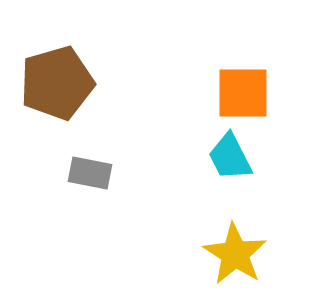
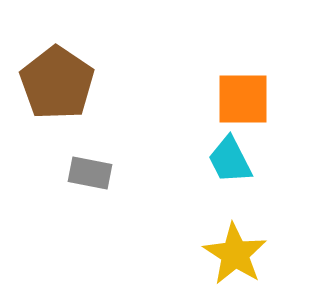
brown pentagon: rotated 22 degrees counterclockwise
orange square: moved 6 px down
cyan trapezoid: moved 3 px down
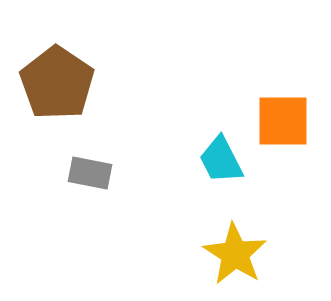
orange square: moved 40 px right, 22 px down
cyan trapezoid: moved 9 px left
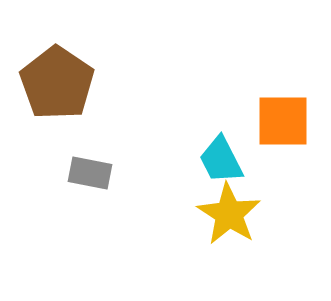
yellow star: moved 6 px left, 40 px up
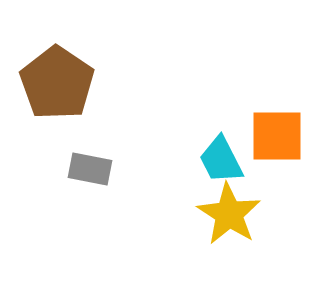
orange square: moved 6 px left, 15 px down
gray rectangle: moved 4 px up
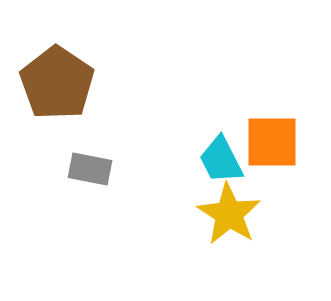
orange square: moved 5 px left, 6 px down
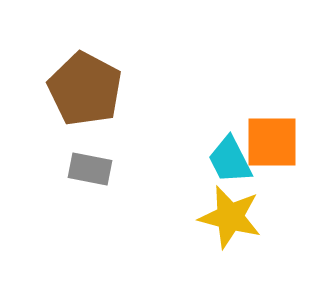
brown pentagon: moved 28 px right, 6 px down; rotated 6 degrees counterclockwise
cyan trapezoid: moved 9 px right
yellow star: moved 1 px right, 3 px down; rotated 18 degrees counterclockwise
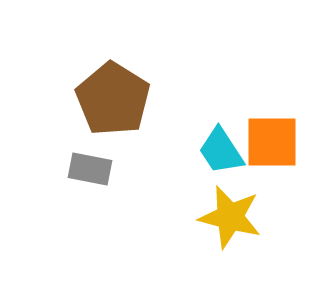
brown pentagon: moved 28 px right, 10 px down; rotated 4 degrees clockwise
cyan trapezoid: moved 9 px left, 9 px up; rotated 6 degrees counterclockwise
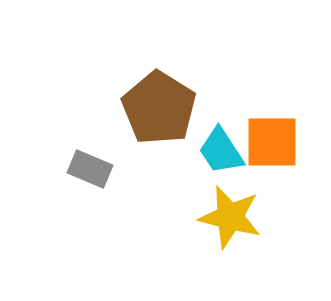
brown pentagon: moved 46 px right, 9 px down
gray rectangle: rotated 12 degrees clockwise
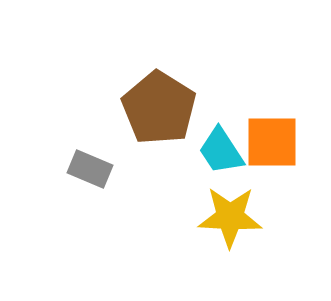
yellow star: rotated 12 degrees counterclockwise
